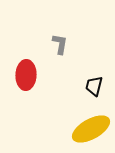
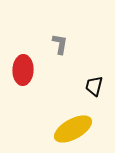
red ellipse: moved 3 px left, 5 px up
yellow ellipse: moved 18 px left
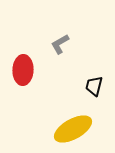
gray L-shape: rotated 130 degrees counterclockwise
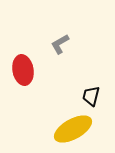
red ellipse: rotated 12 degrees counterclockwise
black trapezoid: moved 3 px left, 10 px down
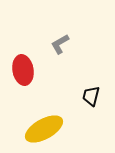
yellow ellipse: moved 29 px left
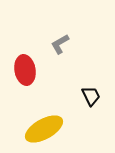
red ellipse: moved 2 px right
black trapezoid: rotated 140 degrees clockwise
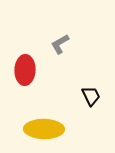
red ellipse: rotated 12 degrees clockwise
yellow ellipse: rotated 30 degrees clockwise
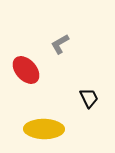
red ellipse: moved 1 px right; rotated 44 degrees counterclockwise
black trapezoid: moved 2 px left, 2 px down
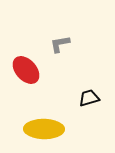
gray L-shape: rotated 20 degrees clockwise
black trapezoid: rotated 80 degrees counterclockwise
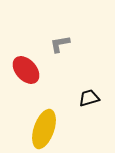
yellow ellipse: rotated 72 degrees counterclockwise
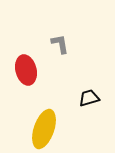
gray L-shape: rotated 90 degrees clockwise
red ellipse: rotated 28 degrees clockwise
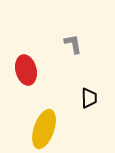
gray L-shape: moved 13 px right
black trapezoid: rotated 105 degrees clockwise
